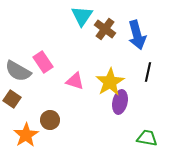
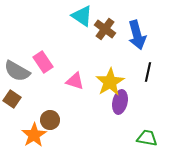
cyan triangle: rotated 30 degrees counterclockwise
gray semicircle: moved 1 px left
orange star: moved 8 px right
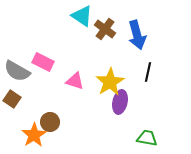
pink rectangle: rotated 30 degrees counterclockwise
brown circle: moved 2 px down
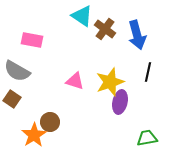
pink rectangle: moved 11 px left, 22 px up; rotated 15 degrees counterclockwise
yellow star: rotated 12 degrees clockwise
green trapezoid: rotated 20 degrees counterclockwise
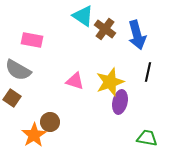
cyan triangle: moved 1 px right
gray semicircle: moved 1 px right, 1 px up
brown square: moved 1 px up
green trapezoid: rotated 20 degrees clockwise
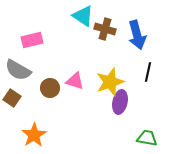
brown cross: rotated 20 degrees counterclockwise
pink rectangle: rotated 25 degrees counterclockwise
brown circle: moved 34 px up
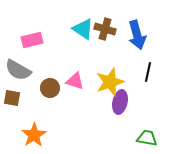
cyan triangle: moved 13 px down
brown square: rotated 24 degrees counterclockwise
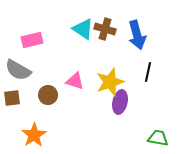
brown circle: moved 2 px left, 7 px down
brown square: rotated 18 degrees counterclockwise
green trapezoid: moved 11 px right
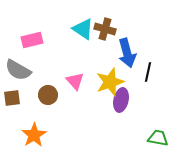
blue arrow: moved 10 px left, 18 px down
pink triangle: rotated 30 degrees clockwise
purple ellipse: moved 1 px right, 2 px up
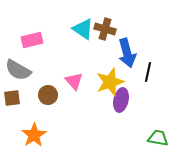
pink triangle: moved 1 px left
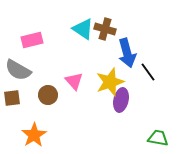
black line: rotated 48 degrees counterclockwise
